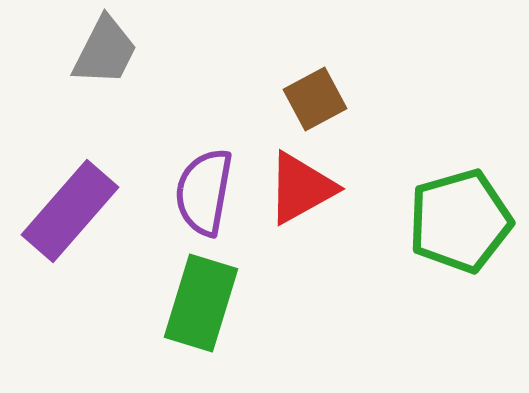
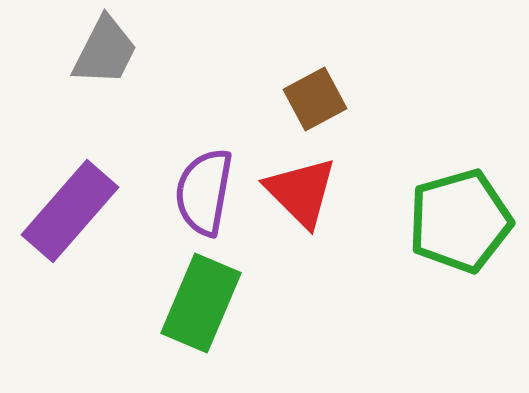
red triangle: moved 4 px down; rotated 46 degrees counterclockwise
green rectangle: rotated 6 degrees clockwise
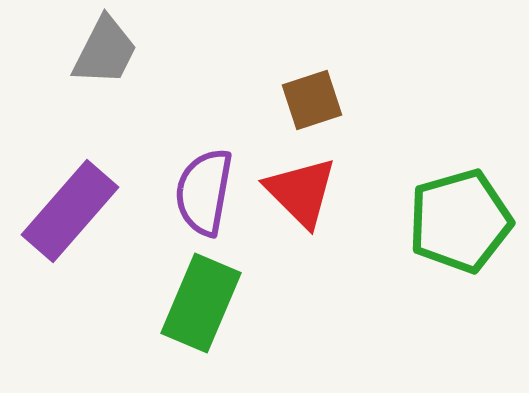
brown square: moved 3 px left, 1 px down; rotated 10 degrees clockwise
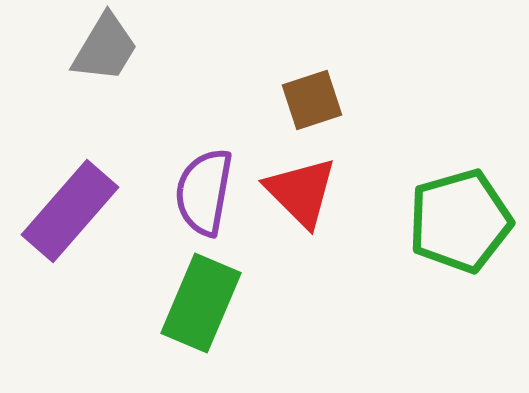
gray trapezoid: moved 3 px up; rotated 4 degrees clockwise
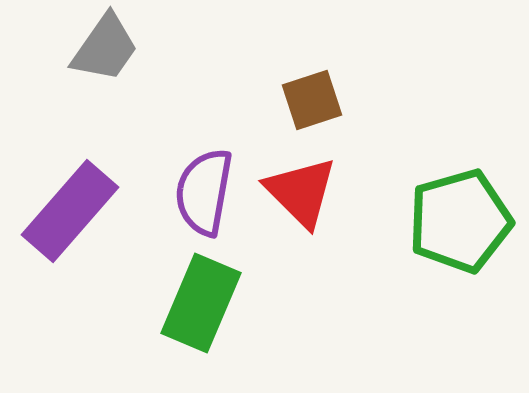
gray trapezoid: rotated 4 degrees clockwise
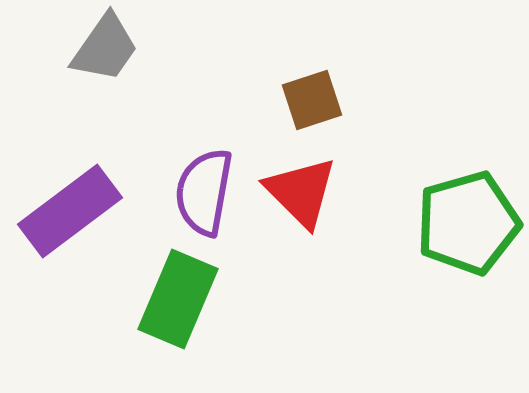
purple rectangle: rotated 12 degrees clockwise
green pentagon: moved 8 px right, 2 px down
green rectangle: moved 23 px left, 4 px up
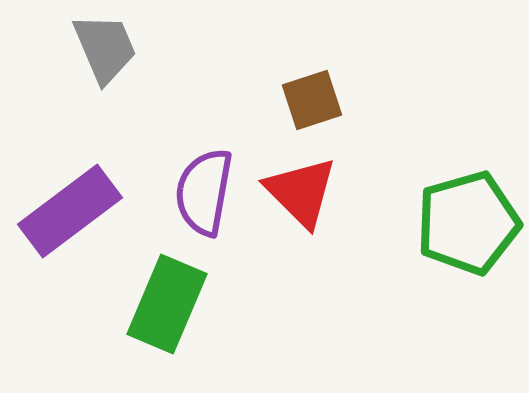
gray trapezoid: rotated 58 degrees counterclockwise
green rectangle: moved 11 px left, 5 px down
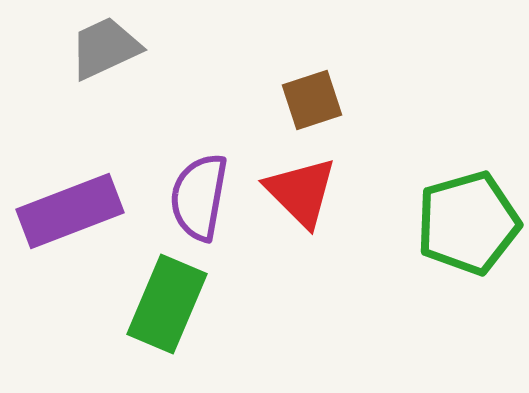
gray trapezoid: rotated 92 degrees counterclockwise
purple semicircle: moved 5 px left, 5 px down
purple rectangle: rotated 16 degrees clockwise
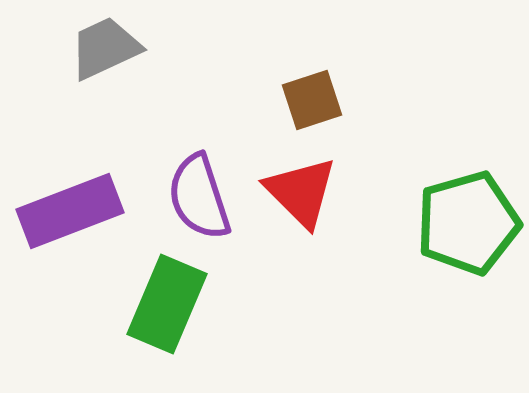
purple semicircle: rotated 28 degrees counterclockwise
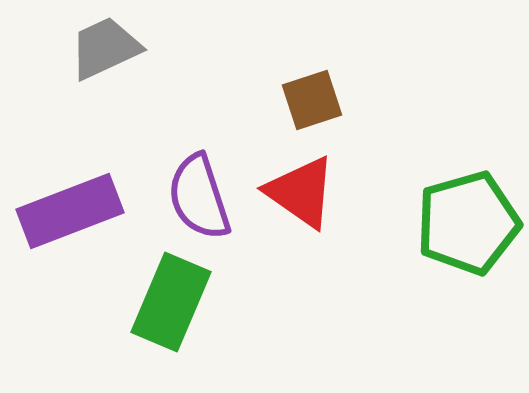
red triangle: rotated 10 degrees counterclockwise
green rectangle: moved 4 px right, 2 px up
